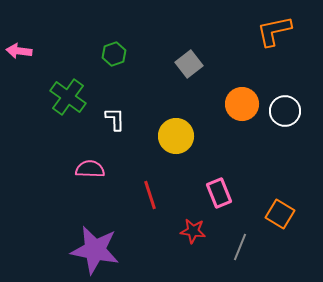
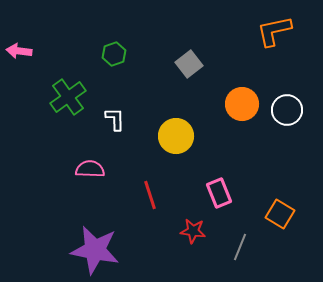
green cross: rotated 18 degrees clockwise
white circle: moved 2 px right, 1 px up
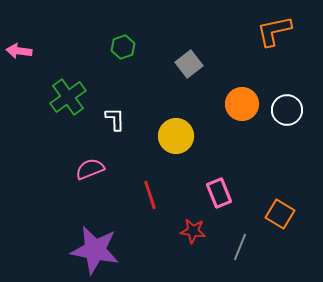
green hexagon: moved 9 px right, 7 px up
pink semicircle: rotated 24 degrees counterclockwise
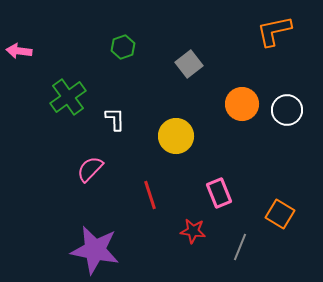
pink semicircle: rotated 24 degrees counterclockwise
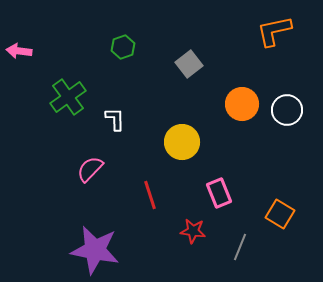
yellow circle: moved 6 px right, 6 px down
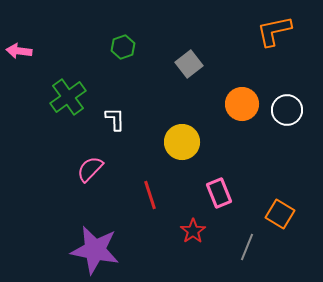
red star: rotated 30 degrees clockwise
gray line: moved 7 px right
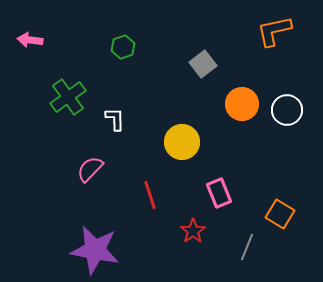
pink arrow: moved 11 px right, 11 px up
gray square: moved 14 px right
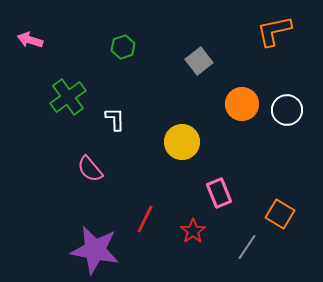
pink arrow: rotated 10 degrees clockwise
gray square: moved 4 px left, 3 px up
pink semicircle: rotated 84 degrees counterclockwise
red line: moved 5 px left, 24 px down; rotated 44 degrees clockwise
gray line: rotated 12 degrees clockwise
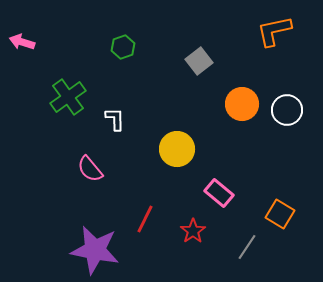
pink arrow: moved 8 px left, 2 px down
yellow circle: moved 5 px left, 7 px down
pink rectangle: rotated 28 degrees counterclockwise
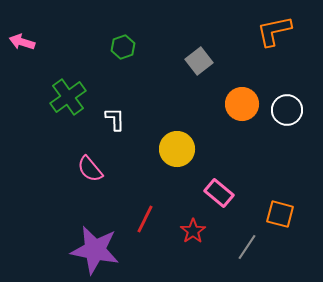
orange square: rotated 16 degrees counterclockwise
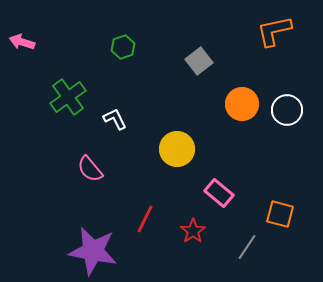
white L-shape: rotated 25 degrees counterclockwise
purple star: moved 2 px left, 1 px down
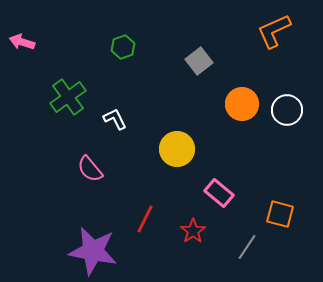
orange L-shape: rotated 12 degrees counterclockwise
